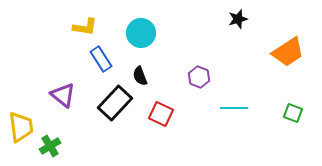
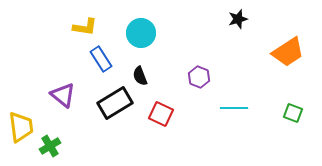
black rectangle: rotated 16 degrees clockwise
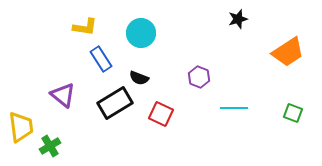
black semicircle: moved 1 px left, 2 px down; rotated 48 degrees counterclockwise
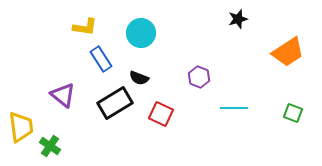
green cross: rotated 25 degrees counterclockwise
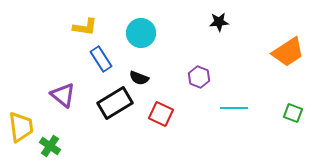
black star: moved 19 px left, 3 px down; rotated 12 degrees clockwise
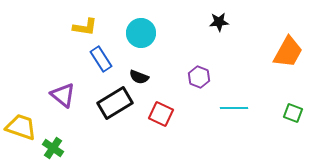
orange trapezoid: rotated 28 degrees counterclockwise
black semicircle: moved 1 px up
yellow trapezoid: rotated 64 degrees counterclockwise
green cross: moved 3 px right, 2 px down
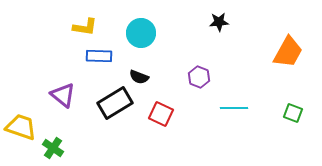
blue rectangle: moved 2 px left, 3 px up; rotated 55 degrees counterclockwise
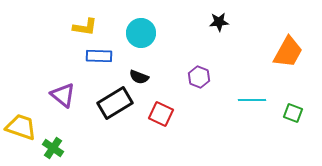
cyan line: moved 18 px right, 8 px up
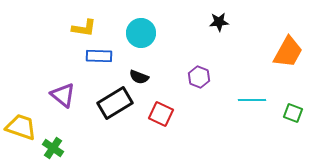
yellow L-shape: moved 1 px left, 1 px down
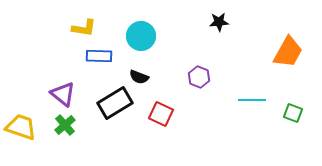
cyan circle: moved 3 px down
purple triangle: moved 1 px up
green cross: moved 12 px right, 23 px up; rotated 15 degrees clockwise
